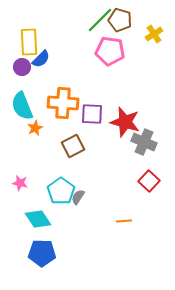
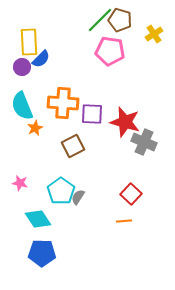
red square: moved 18 px left, 13 px down
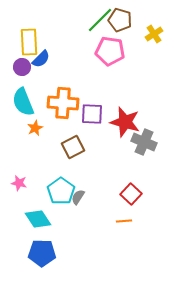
cyan semicircle: moved 1 px right, 4 px up
brown square: moved 1 px down
pink star: moved 1 px left
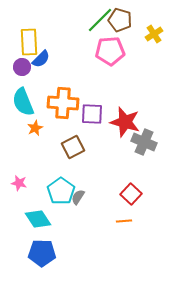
pink pentagon: rotated 12 degrees counterclockwise
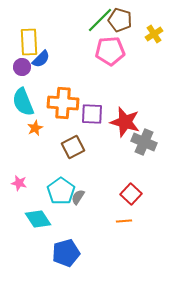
blue pentagon: moved 24 px right; rotated 16 degrees counterclockwise
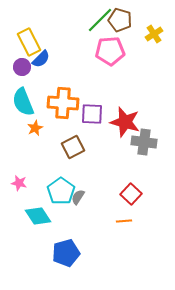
yellow rectangle: rotated 24 degrees counterclockwise
gray cross: rotated 15 degrees counterclockwise
cyan diamond: moved 3 px up
